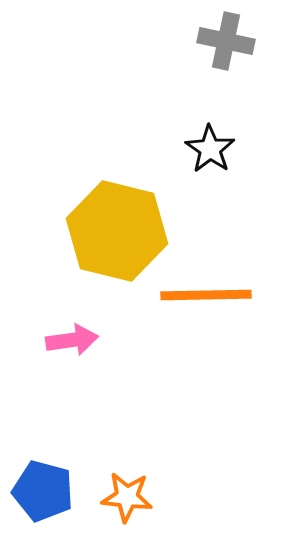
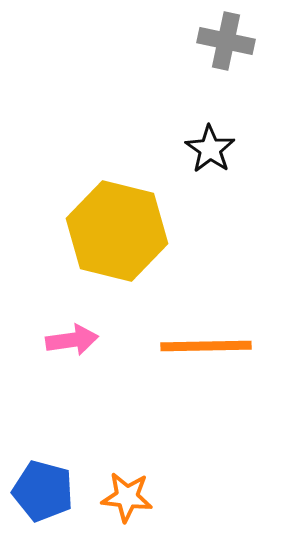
orange line: moved 51 px down
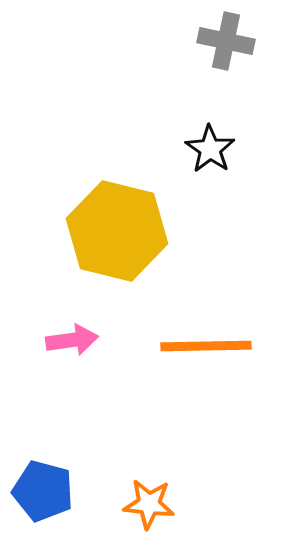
orange star: moved 22 px right, 7 px down
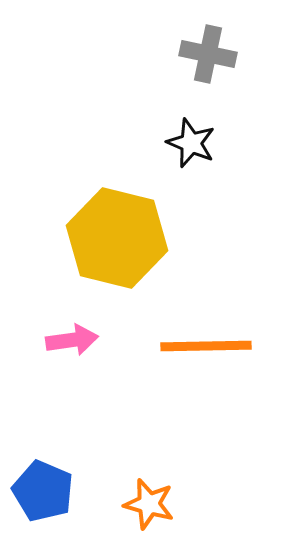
gray cross: moved 18 px left, 13 px down
black star: moved 19 px left, 6 px up; rotated 12 degrees counterclockwise
yellow hexagon: moved 7 px down
blue pentagon: rotated 8 degrees clockwise
orange star: rotated 9 degrees clockwise
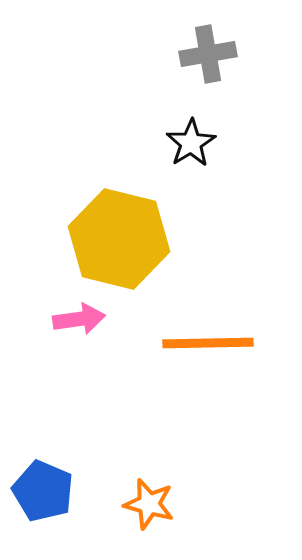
gray cross: rotated 22 degrees counterclockwise
black star: rotated 18 degrees clockwise
yellow hexagon: moved 2 px right, 1 px down
pink arrow: moved 7 px right, 21 px up
orange line: moved 2 px right, 3 px up
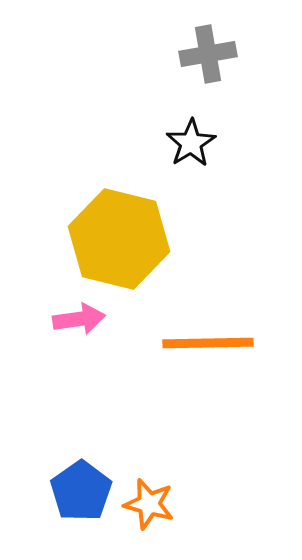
blue pentagon: moved 38 px right; rotated 14 degrees clockwise
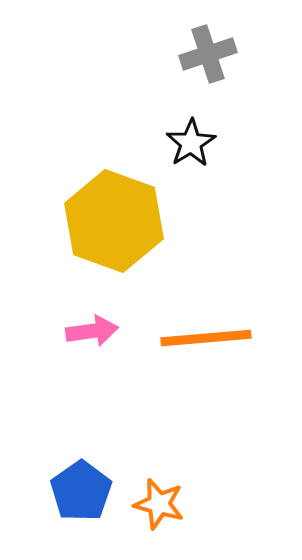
gray cross: rotated 8 degrees counterclockwise
yellow hexagon: moved 5 px left, 18 px up; rotated 6 degrees clockwise
pink arrow: moved 13 px right, 12 px down
orange line: moved 2 px left, 5 px up; rotated 4 degrees counterclockwise
orange star: moved 10 px right
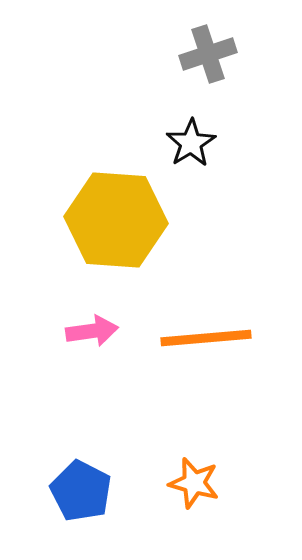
yellow hexagon: moved 2 px right, 1 px up; rotated 16 degrees counterclockwise
blue pentagon: rotated 10 degrees counterclockwise
orange star: moved 35 px right, 21 px up
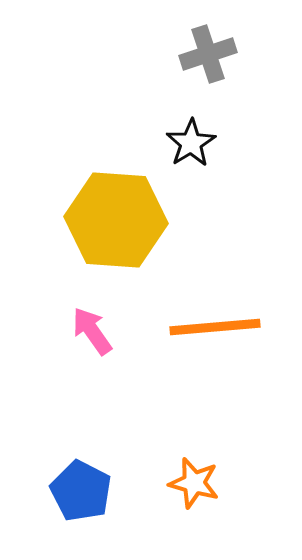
pink arrow: rotated 117 degrees counterclockwise
orange line: moved 9 px right, 11 px up
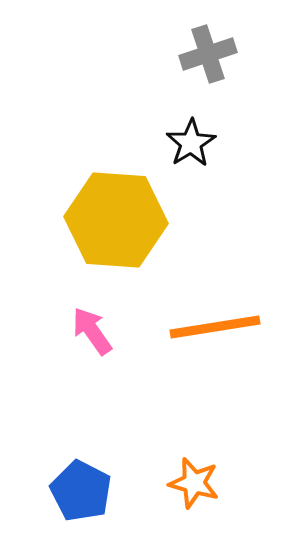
orange line: rotated 4 degrees counterclockwise
